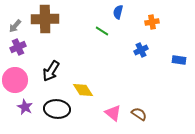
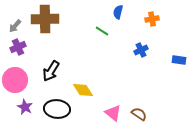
orange cross: moved 3 px up
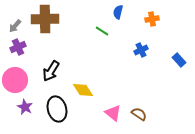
blue rectangle: rotated 40 degrees clockwise
black ellipse: rotated 70 degrees clockwise
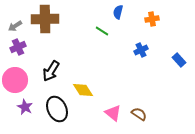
gray arrow: rotated 16 degrees clockwise
black ellipse: rotated 10 degrees counterclockwise
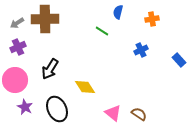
gray arrow: moved 2 px right, 3 px up
black arrow: moved 1 px left, 2 px up
yellow diamond: moved 2 px right, 3 px up
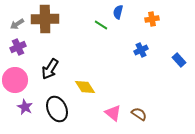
gray arrow: moved 1 px down
green line: moved 1 px left, 6 px up
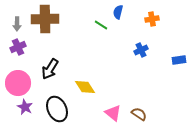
gray arrow: rotated 56 degrees counterclockwise
blue rectangle: rotated 56 degrees counterclockwise
pink circle: moved 3 px right, 3 px down
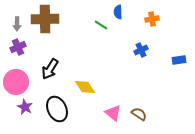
blue semicircle: rotated 16 degrees counterclockwise
pink circle: moved 2 px left, 1 px up
